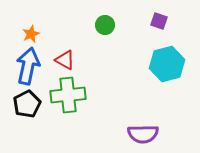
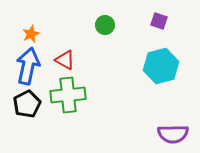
cyan hexagon: moved 6 px left, 2 px down
purple semicircle: moved 30 px right
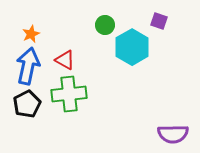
cyan hexagon: moved 29 px left, 19 px up; rotated 16 degrees counterclockwise
green cross: moved 1 px right, 1 px up
